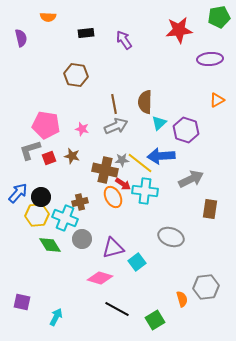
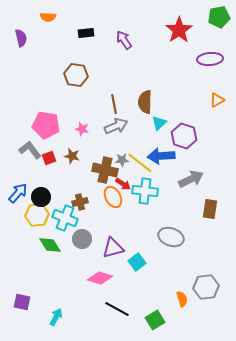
red star at (179, 30): rotated 28 degrees counterclockwise
purple hexagon at (186, 130): moved 2 px left, 6 px down
gray L-shape at (30, 150): rotated 70 degrees clockwise
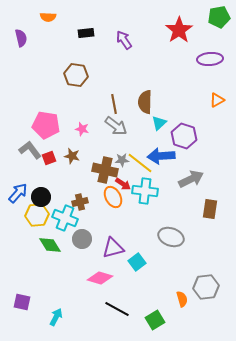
gray arrow at (116, 126): rotated 60 degrees clockwise
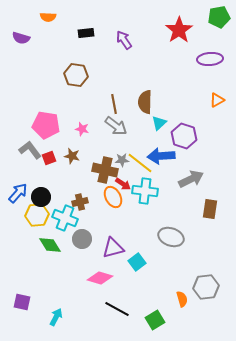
purple semicircle at (21, 38): rotated 120 degrees clockwise
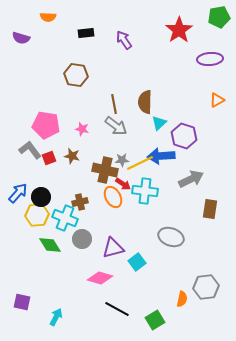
yellow line at (140, 163): rotated 64 degrees counterclockwise
orange semicircle at (182, 299): rotated 28 degrees clockwise
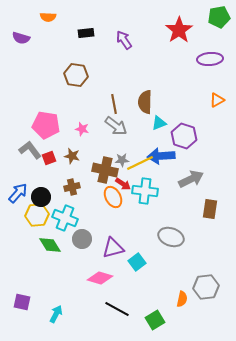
cyan triangle at (159, 123): rotated 21 degrees clockwise
brown cross at (80, 202): moved 8 px left, 15 px up
cyan arrow at (56, 317): moved 3 px up
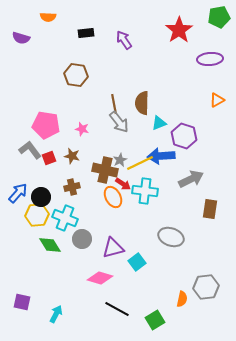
brown semicircle at (145, 102): moved 3 px left, 1 px down
gray arrow at (116, 126): moved 3 px right, 4 px up; rotated 15 degrees clockwise
gray star at (122, 160): moved 2 px left; rotated 24 degrees counterclockwise
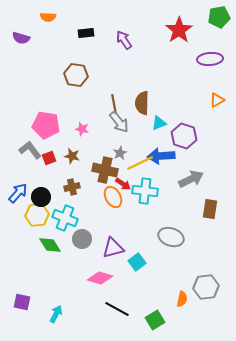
gray star at (120, 160): moved 7 px up
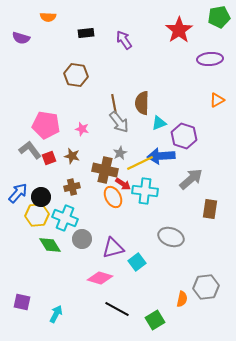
gray arrow at (191, 179): rotated 15 degrees counterclockwise
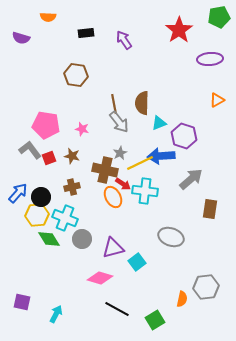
green diamond at (50, 245): moved 1 px left, 6 px up
